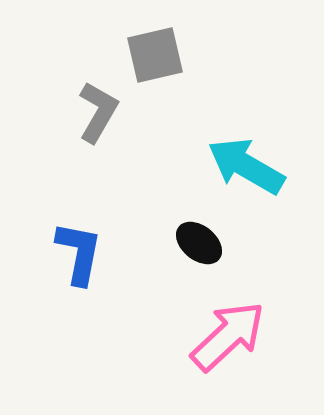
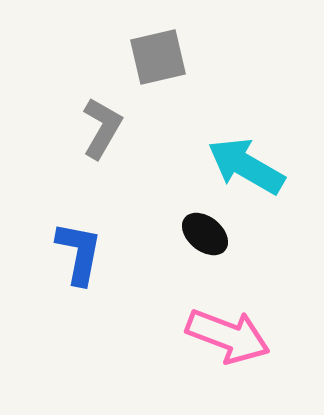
gray square: moved 3 px right, 2 px down
gray L-shape: moved 4 px right, 16 px down
black ellipse: moved 6 px right, 9 px up
pink arrow: rotated 64 degrees clockwise
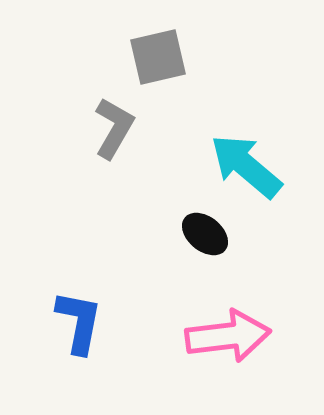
gray L-shape: moved 12 px right
cyan arrow: rotated 10 degrees clockwise
blue L-shape: moved 69 px down
pink arrow: rotated 28 degrees counterclockwise
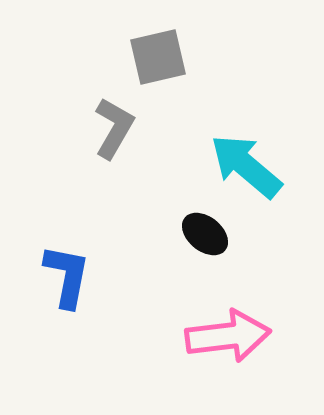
blue L-shape: moved 12 px left, 46 px up
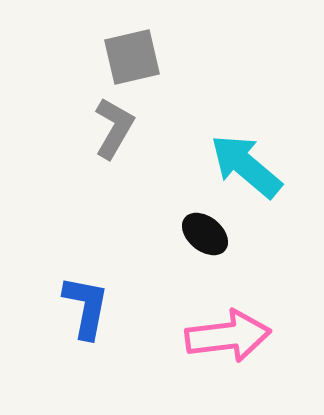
gray square: moved 26 px left
blue L-shape: moved 19 px right, 31 px down
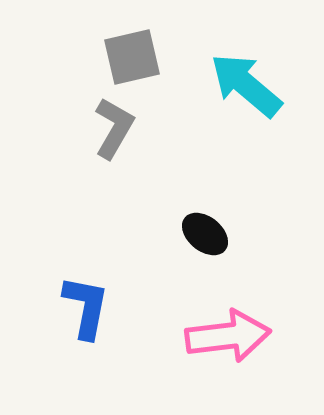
cyan arrow: moved 81 px up
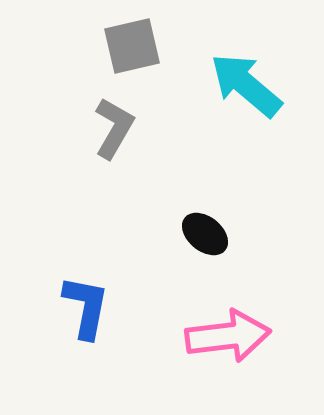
gray square: moved 11 px up
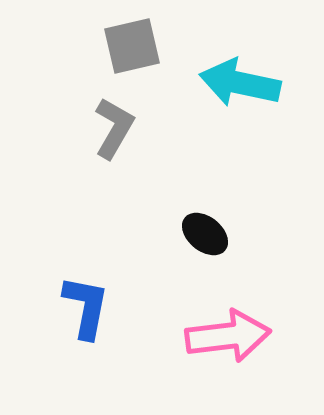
cyan arrow: moved 6 px left, 2 px up; rotated 28 degrees counterclockwise
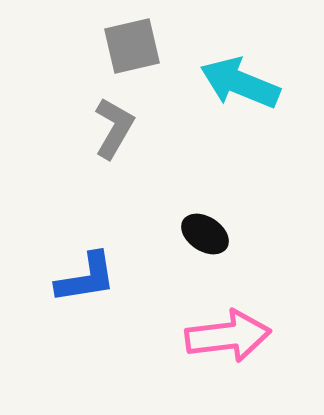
cyan arrow: rotated 10 degrees clockwise
black ellipse: rotated 6 degrees counterclockwise
blue L-shape: moved 29 px up; rotated 70 degrees clockwise
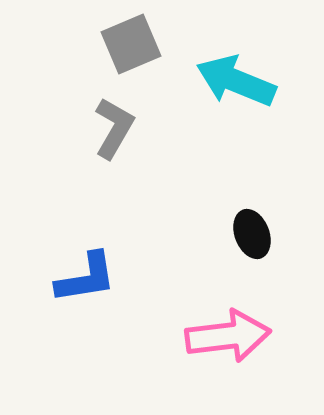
gray square: moved 1 px left, 2 px up; rotated 10 degrees counterclockwise
cyan arrow: moved 4 px left, 2 px up
black ellipse: moved 47 px right; rotated 36 degrees clockwise
